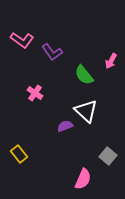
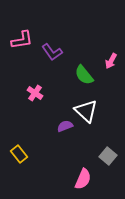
pink L-shape: rotated 45 degrees counterclockwise
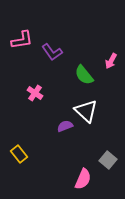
gray square: moved 4 px down
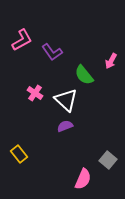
pink L-shape: rotated 20 degrees counterclockwise
white triangle: moved 20 px left, 11 px up
